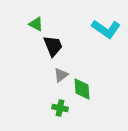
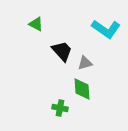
black trapezoid: moved 9 px right, 5 px down; rotated 20 degrees counterclockwise
gray triangle: moved 24 px right, 12 px up; rotated 21 degrees clockwise
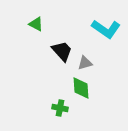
green diamond: moved 1 px left, 1 px up
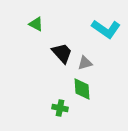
black trapezoid: moved 2 px down
green diamond: moved 1 px right, 1 px down
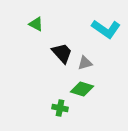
green diamond: rotated 70 degrees counterclockwise
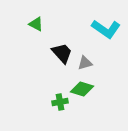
green cross: moved 6 px up; rotated 21 degrees counterclockwise
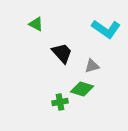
gray triangle: moved 7 px right, 3 px down
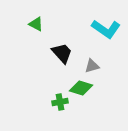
green diamond: moved 1 px left, 1 px up
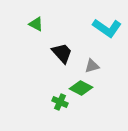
cyan L-shape: moved 1 px right, 1 px up
green diamond: rotated 10 degrees clockwise
green cross: rotated 35 degrees clockwise
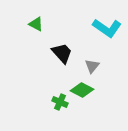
gray triangle: rotated 35 degrees counterclockwise
green diamond: moved 1 px right, 2 px down
